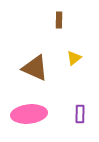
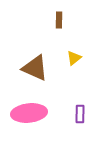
pink ellipse: moved 1 px up
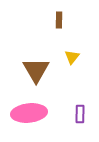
yellow triangle: moved 2 px left, 1 px up; rotated 14 degrees counterclockwise
brown triangle: moved 1 px right, 2 px down; rotated 36 degrees clockwise
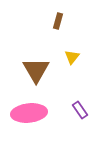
brown rectangle: moved 1 px left, 1 px down; rotated 14 degrees clockwise
purple rectangle: moved 4 px up; rotated 36 degrees counterclockwise
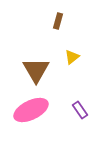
yellow triangle: rotated 14 degrees clockwise
pink ellipse: moved 2 px right, 3 px up; rotated 20 degrees counterclockwise
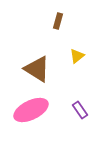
yellow triangle: moved 5 px right, 1 px up
brown triangle: moved 1 px right, 1 px up; rotated 28 degrees counterclockwise
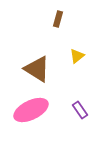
brown rectangle: moved 2 px up
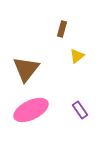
brown rectangle: moved 4 px right, 10 px down
brown triangle: moved 11 px left; rotated 36 degrees clockwise
